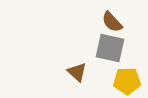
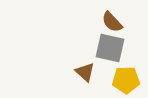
brown triangle: moved 8 px right
yellow pentagon: moved 1 px left, 1 px up
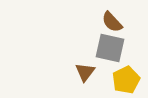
brown triangle: rotated 25 degrees clockwise
yellow pentagon: rotated 24 degrees counterclockwise
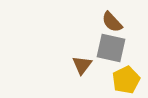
gray square: moved 1 px right
brown triangle: moved 3 px left, 7 px up
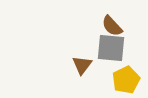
brown semicircle: moved 4 px down
gray square: rotated 8 degrees counterclockwise
